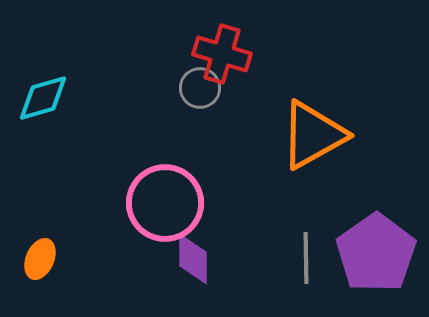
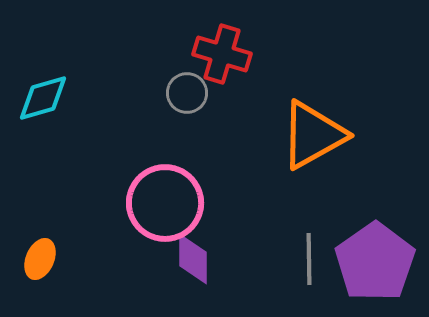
gray circle: moved 13 px left, 5 px down
purple pentagon: moved 1 px left, 9 px down
gray line: moved 3 px right, 1 px down
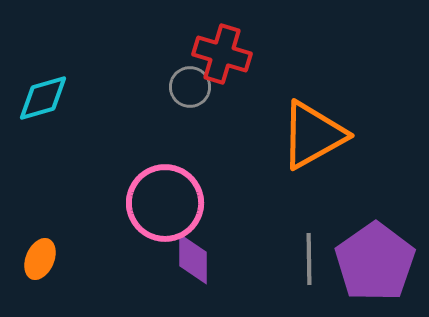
gray circle: moved 3 px right, 6 px up
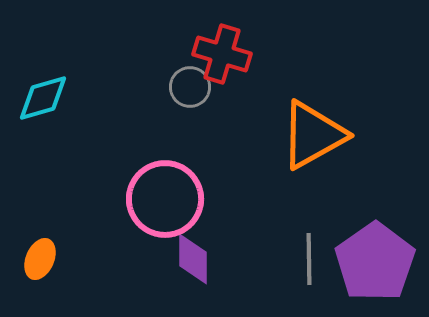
pink circle: moved 4 px up
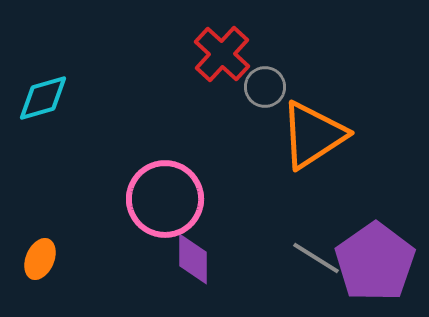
red cross: rotated 26 degrees clockwise
gray circle: moved 75 px right
orange triangle: rotated 4 degrees counterclockwise
gray line: moved 7 px right, 1 px up; rotated 57 degrees counterclockwise
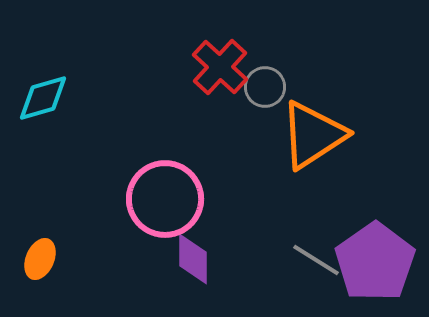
red cross: moved 2 px left, 13 px down
gray line: moved 2 px down
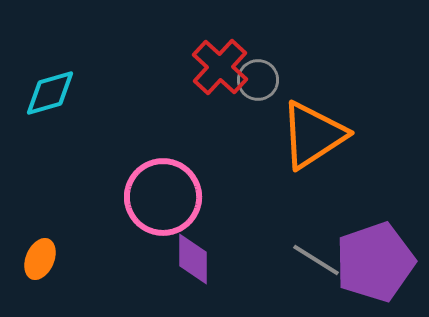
gray circle: moved 7 px left, 7 px up
cyan diamond: moved 7 px right, 5 px up
pink circle: moved 2 px left, 2 px up
purple pentagon: rotated 16 degrees clockwise
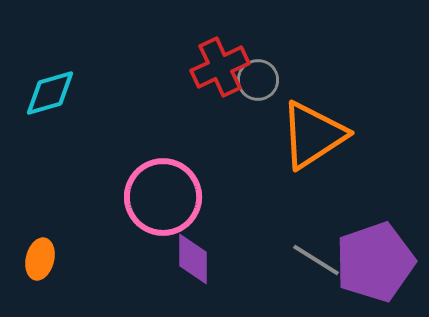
red cross: rotated 22 degrees clockwise
orange ellipse: rotated 9 degrees counterclockwise
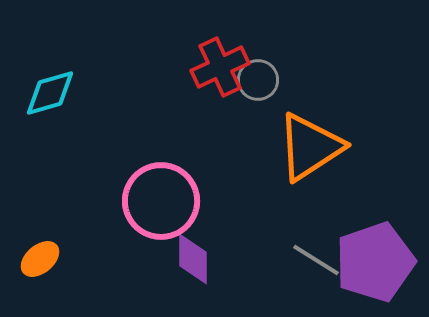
orange triangle: moved 3 px left, 12 px down
pink circle: moved 2 px left, 4 px down
orange ellipse: rotated 36 degrees clockwise
